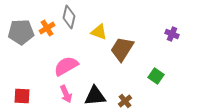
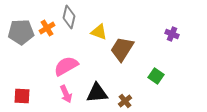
black triangle: moved 2 px right, 3 px up
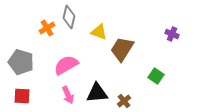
gray pentagon: moved 30 px down; rotated 20 degrees clockwise
pink semicircle: moved 1 px up
pink arrow: moved 2 px right, 1 px down
brown cross: moved 1 px left
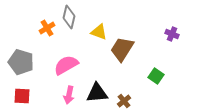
pink arrow: moved 1 px right; rotated 36 degrees clockwise
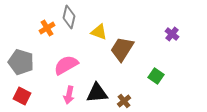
purple cross: rotated 16 degrees clockwise
red square: rotated 24 degrees clockwise
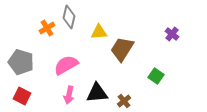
yellow triangle: rotated 24 degrees counterclockwise
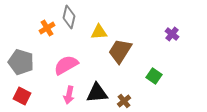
brown trapezoid: moved 2 px left, 2 px down
green square: moved 2 px left
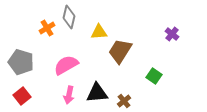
red square: rotated 24 degrees clockwise
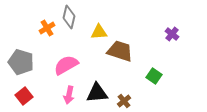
brown trapezoid: rotated 76 degrees clockwise
red square: moved 2 px right
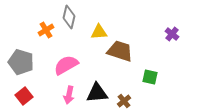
orange cross: moved 1 px left, 2 px down
green square: moved 4 px left, 1 px down; rotated 21 degrees counterclockwise
